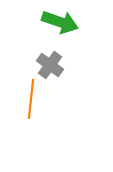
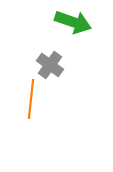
green arrow: moved 13 px right
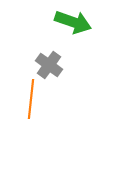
gray cross: moved 1 px left
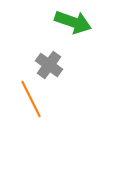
orange line: rotated 33 degrees counterclockwise
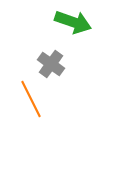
gray cross: moved 2 px right, 1 px up
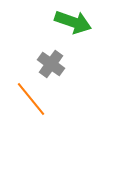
orange line: rotated 12 degrees counterclockwise
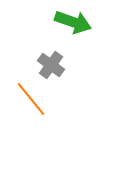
gray cross: moved 1 px down
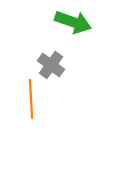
orange line: rotated 36 degrees clockwise
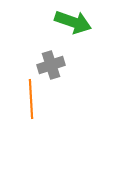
gray cross: rotated 36 degrees clockwise
